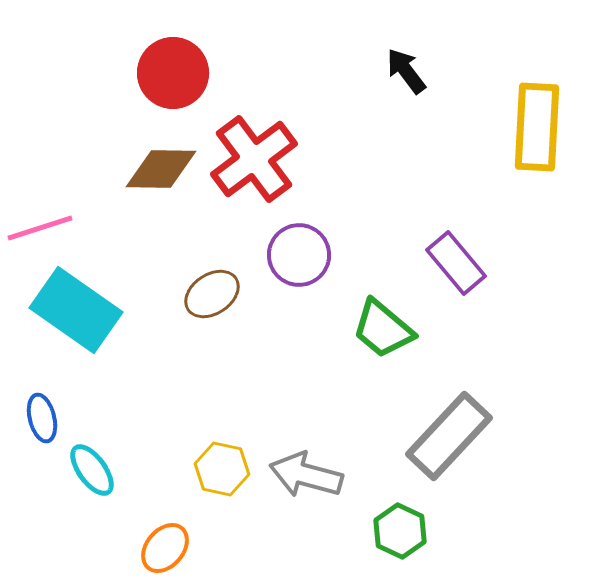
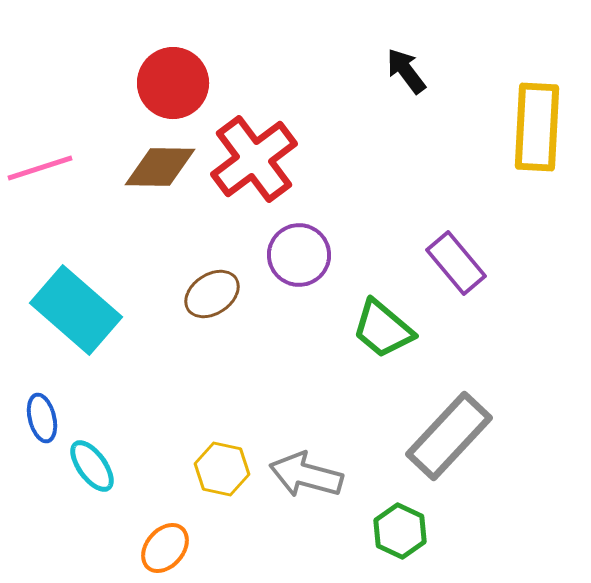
red circle: moved 10 px down
brown diamond: moved 1 px left, 2 px up
pink line: moved 60 px up
cyan rectangle: rotated 6 degrees clockwise
cyan ellipse: moved 4 px up
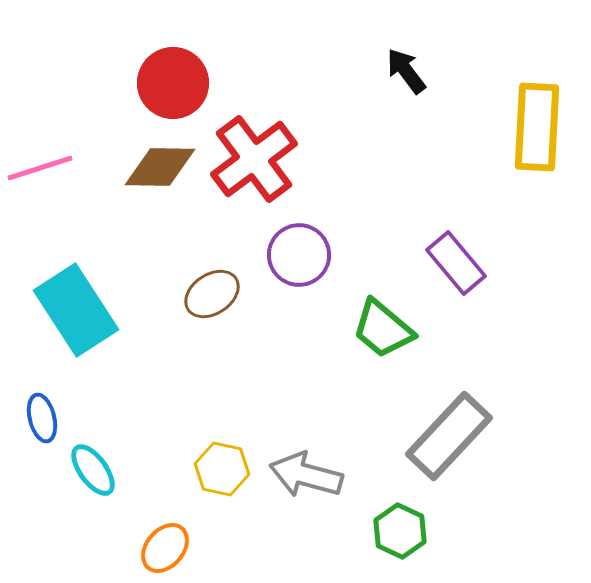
cyan rectangle: rotated 16 degrees clockwise
cyan ellipse: moved 1 px right, 4 px down
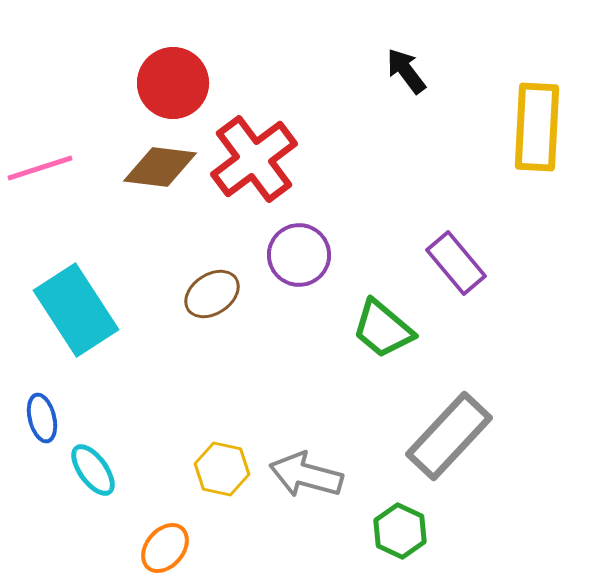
brown diamond: rotated 6 degrees clockwise
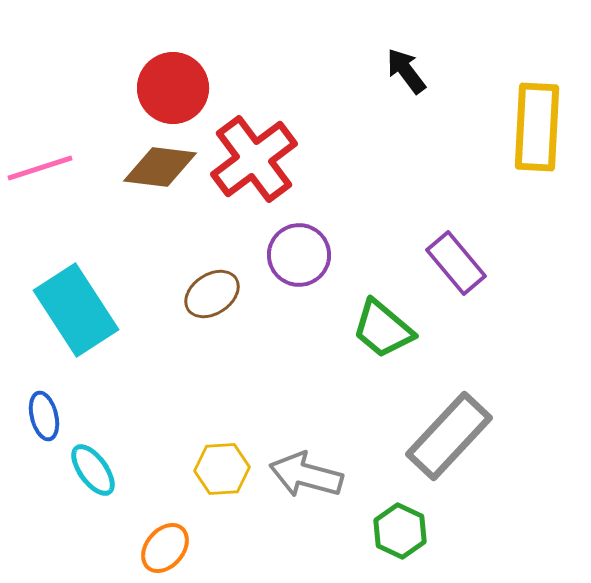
red circle: moved 5 px down
blue ellipse: moved 2 px right, 2 px up
yellow hexagon: rotated 16 degrees counterclockwise
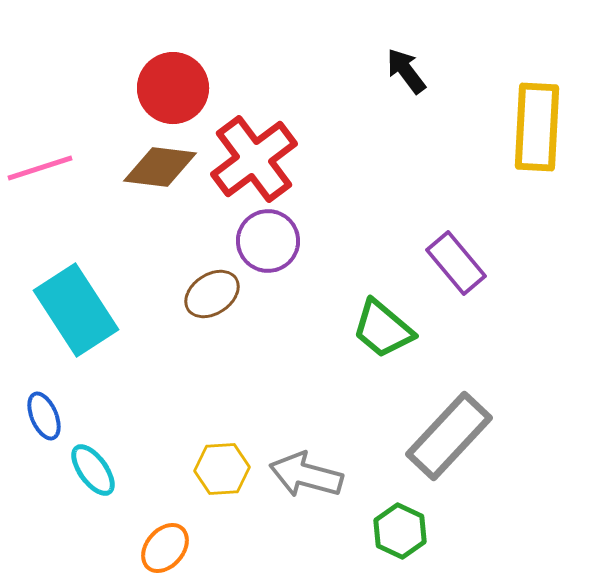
purple circle: moved 31 px left, 14 px up
blue ellipse: rotated 9 degrees counterclockwise
